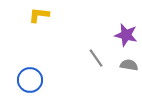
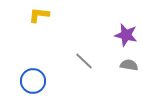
gray line: moved 12 px left, 3 px down; rotated 12 degrees counterclockwise
blue circle: moved 3 px right, 1 px down
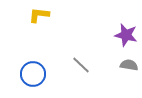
gray line: moved 3 px left, 4 px down
blue circle: moved 7 px up
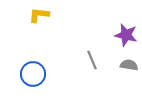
gray line: moved 11 px right, 5 px up; rotated 24 degrees clockwise
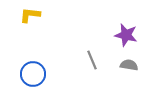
yellow L-shape: moved 9 px left
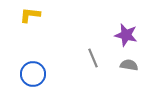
gray line: moved 1 px right, 2 px up
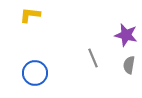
gray semicircle: rotated 90 degrees counterclockwise
blue circle: moved 2 px right, 1 px up
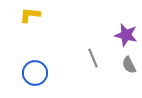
gray semicircle: rotated 36 degrees counterclockwise
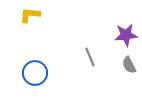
purple star: rotated 20 degrees counterclockwise
gray line: moved 3 px left, 1 px up
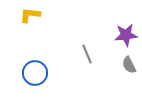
gray line: moved 3 px left, 3 px up
